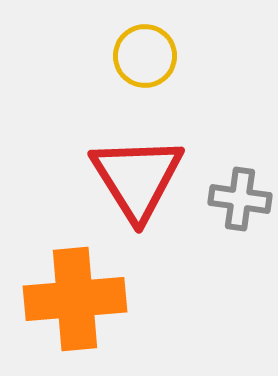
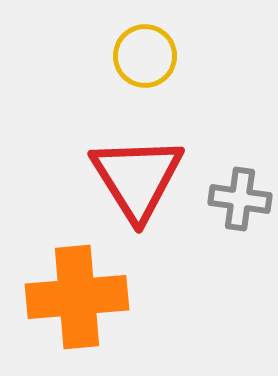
orange cross: moved 2 px right, 2 px up
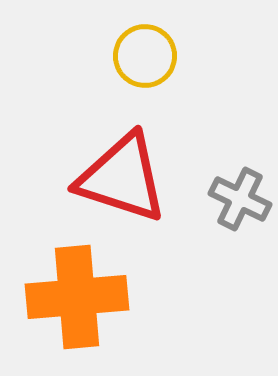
red triangle: moved 15 px left; rotated 40 degrees counterclockwise
gray cross: rotated 18 degrees clockwise
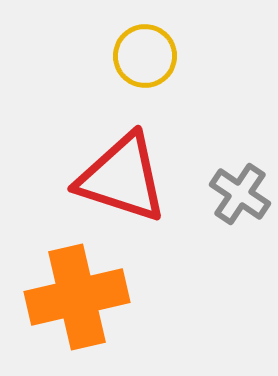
gray cross: moved 5 px up; rotated 8 degrees clockwise
orange cross: rotated 8 degrees counterclockwise
